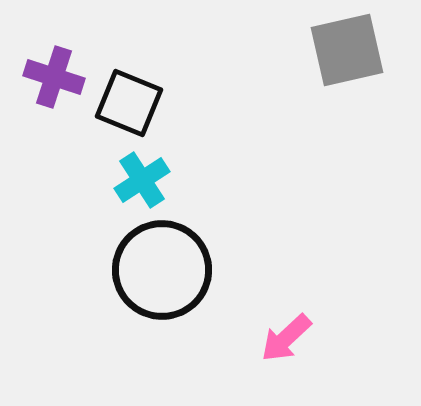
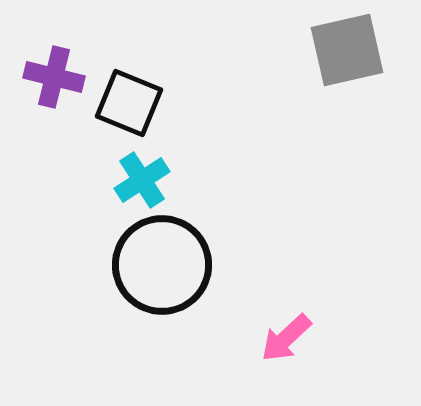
purple cross: rotated 4 degrees counterclockwise
black circle: moved 5 px up
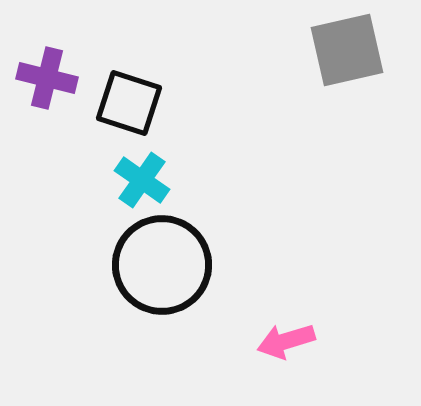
purple cross: moved 7 px left, 1 px down
black square: rotated 4 degrees counterclockwise
cyan cross: rotated 22 degrees counterclockwise
pink arrow: moved 3 px down; rotated 26 degrees clockwise
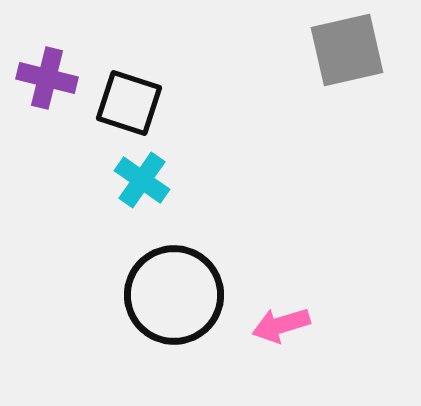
black circle: moved 12 px right, 30 px down
pink arrow: moved 5 px left, 16 px up
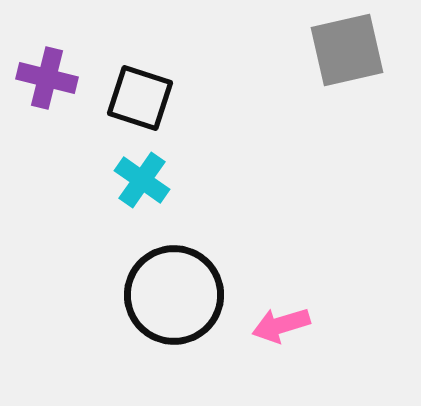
black square: moved 11 px right, 5 px up
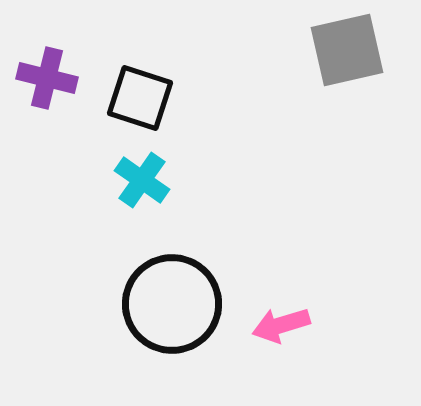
black circle: moved 2 px left, 9 px down
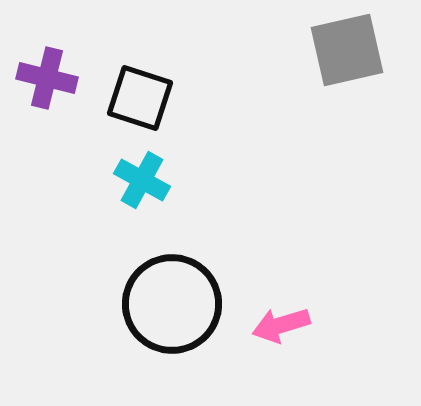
cyan cross: rotated 6 degrees counterclockwise
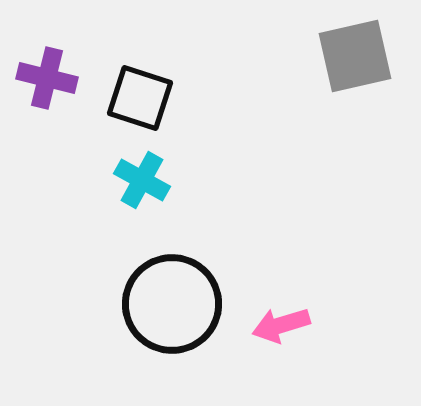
gray square: moved 8 px right, 6 px down
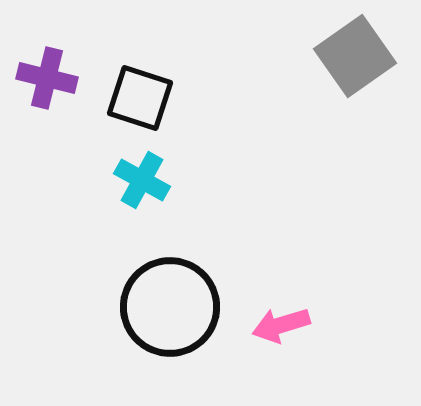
gray square: rotated 22 degrees counterclockwise
black circle: moved 2 px left, 3 px down
